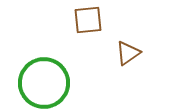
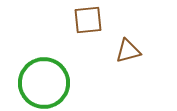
brown triangle: moved 2 px up; rotated 20 degrees clockwise
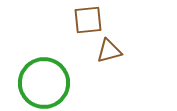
brown triangle: moved 19 px left
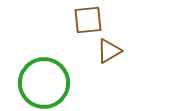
brown triangle: rotated 16 degrees counterclockwise
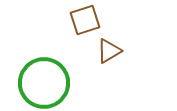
brown square: moved 3 px left; rotated 12 degrees counterclockwise
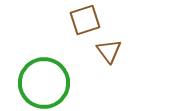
brown triangle: rotated 36 degrees counterclockwise
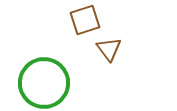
brown triangle: moved 2 px up
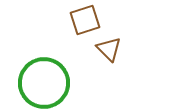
brown triangle: rotated 8 degrees counterclockwise
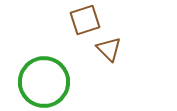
green circle: moved 1 px up
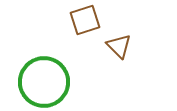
brown triangle: moved 10 px right, 3 px up
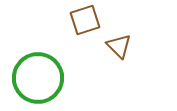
green circle: moved 6 px left, 4 px up
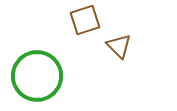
green circle: moved 1 px left, 2 px up
